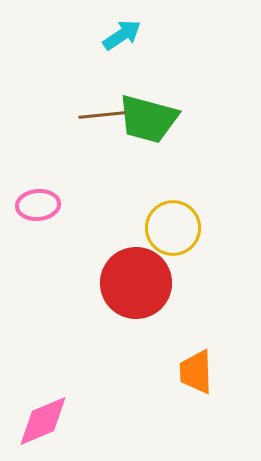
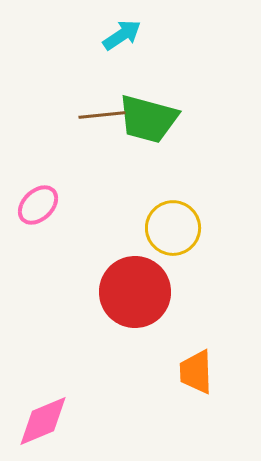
pink ellipse: rotated 39 degrees counterclockwise
red circle: moved 1 px left, 9 px down
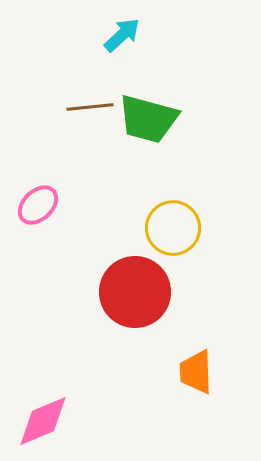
cyan arrow: rotated 9 degrees counterclockwise
brown line: moved 12 px left, 8 px up
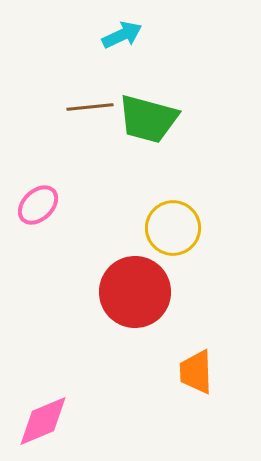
cyan arrow: rotated 18 degrees clockwise
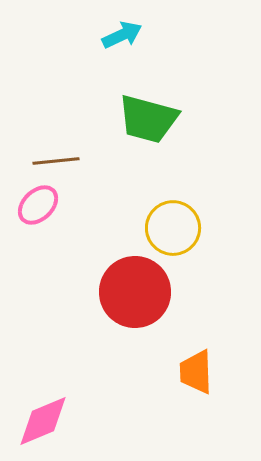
brown line: moved 34 px left, 54 px down
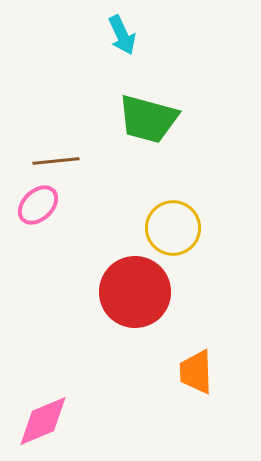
cyan arrow: rotated 90 degrees clockwise
